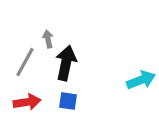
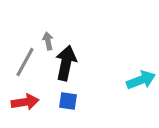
gray arrow: moved 2 px down
red arrow: moved 2 px left
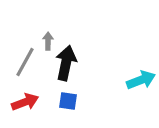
gray arrow: rotated 12 degrees clockwise
red arrow: rotated 12 degrees counterclockwise
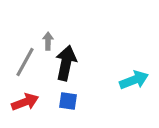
cyan arrow: moved 7 px left
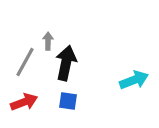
red arrow: moved 1 px left
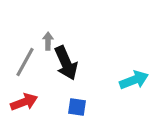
black arrow: rotated 144 degrees clockwise
blue square: moved 9 px right, 6 px down
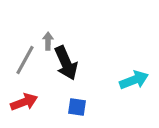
gray line: moved 2 px up
